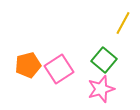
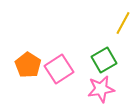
green square: rotated 20 degrees clockwise
orange pentagon: rotated 25 degrees counterclockwise
pink star: rotated 8 degrees clockwise
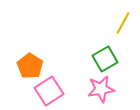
green square: moved 1 px right, 1 px up
orange pentagon: moved 2 px right, 1 px down
pink square: moved 10 px left, 22 px down
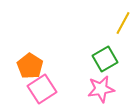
pink square: moved 7 px left, 2 px up
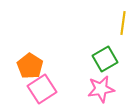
yellow line: rotated 20 degrees counterclockwise
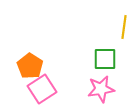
yellow line: moved 1 px right, 4 px down
green square: rotated 30 degrees clockwise
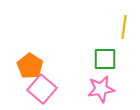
pink square: rotated 16 degrees counterclockwise
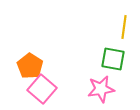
green square: moved 8 px right; rotated 10 degrees clockwise
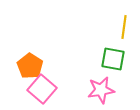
pink star: moved 1 px down
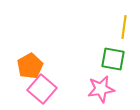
orange pentagon: rotated 10 degrees clockwise
pink star: moved 1 px up
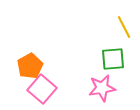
yellow line: rotated 35 degrees counterclockwise
green square: rotated 15 degrees counterclockwise
pink star: moved 1 px right, 1 px up
